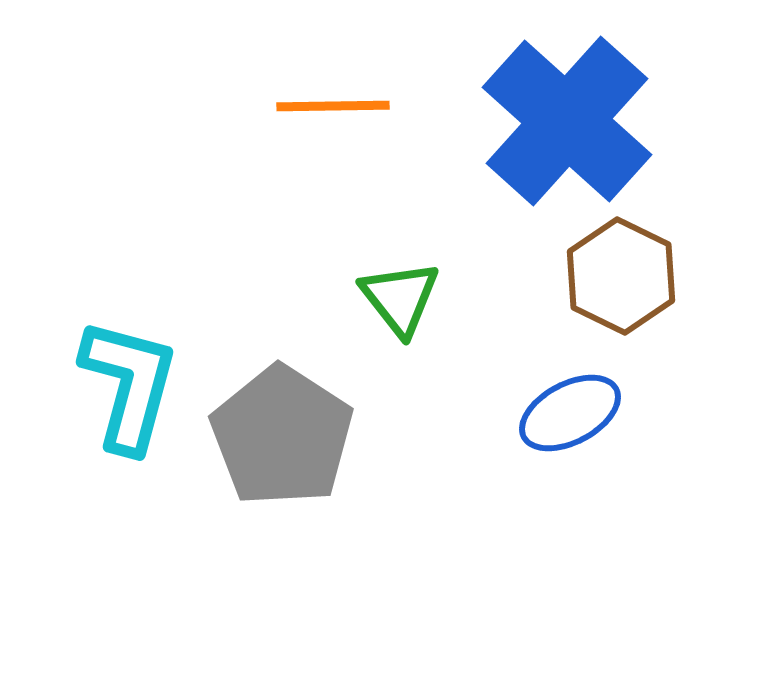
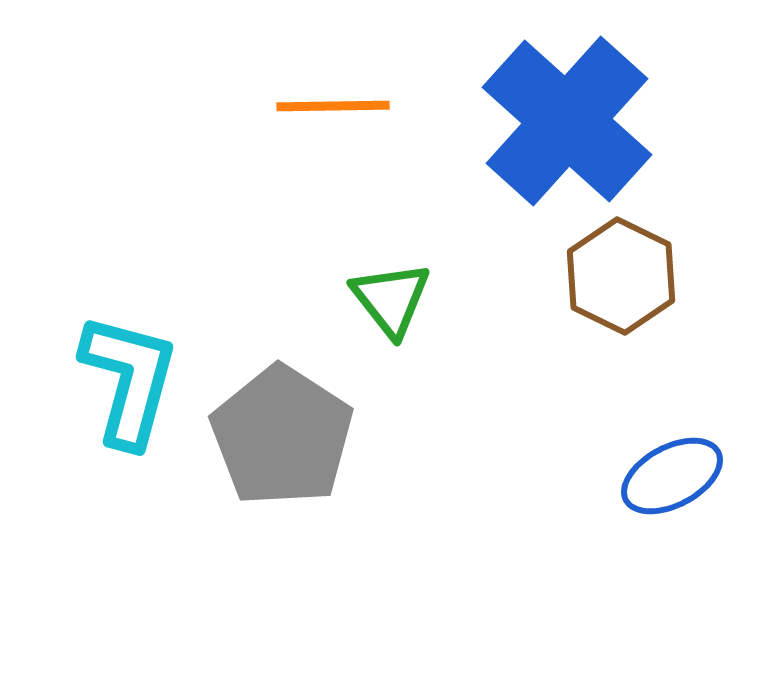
green triangle: moved 9 px left, 1 px down
cyan L-shape: moved 5 px up
blue ellipse: moved 102 px right, 63 px down
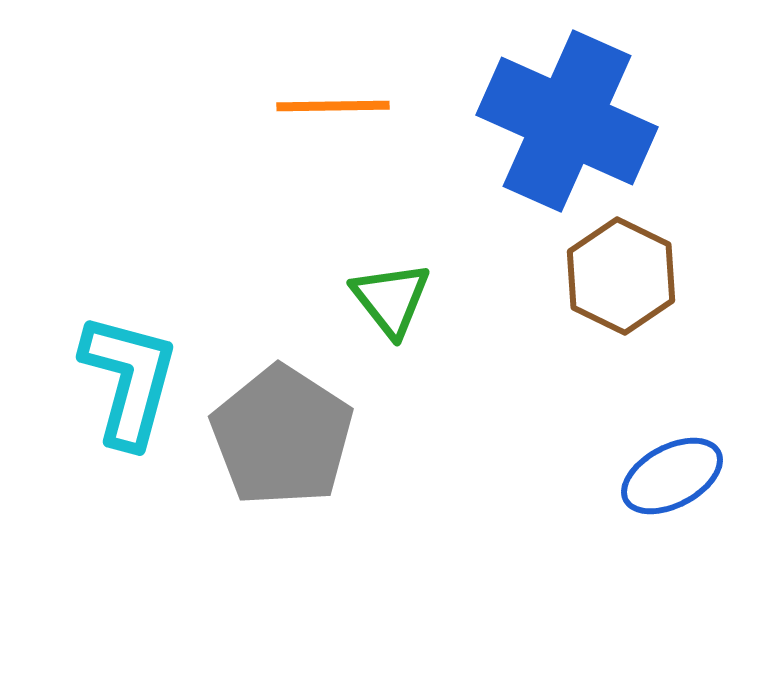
blue cross: rotated 18 degrees counterclockwise
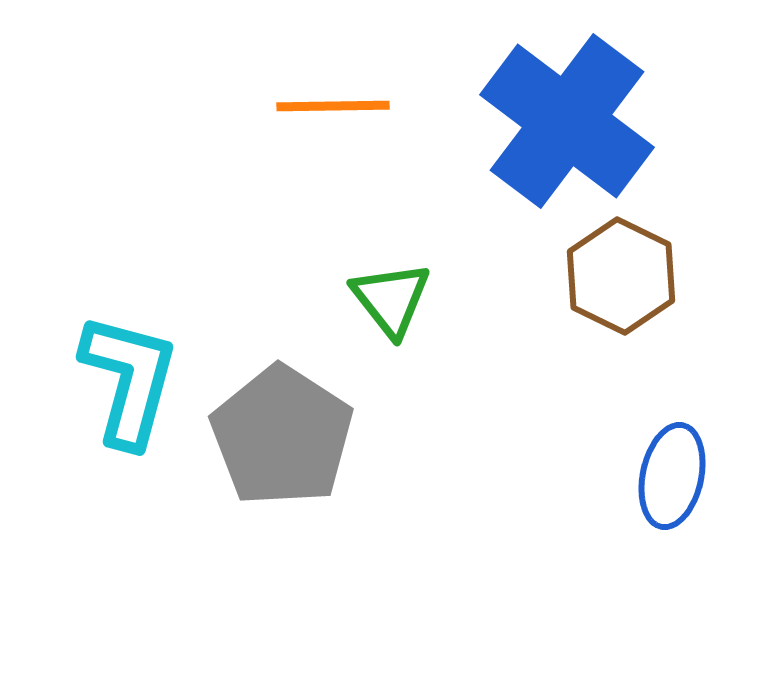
blue cross: rotated 13 degrees clockwise
blue ellipse: rotated 50 degrees counterclockwise
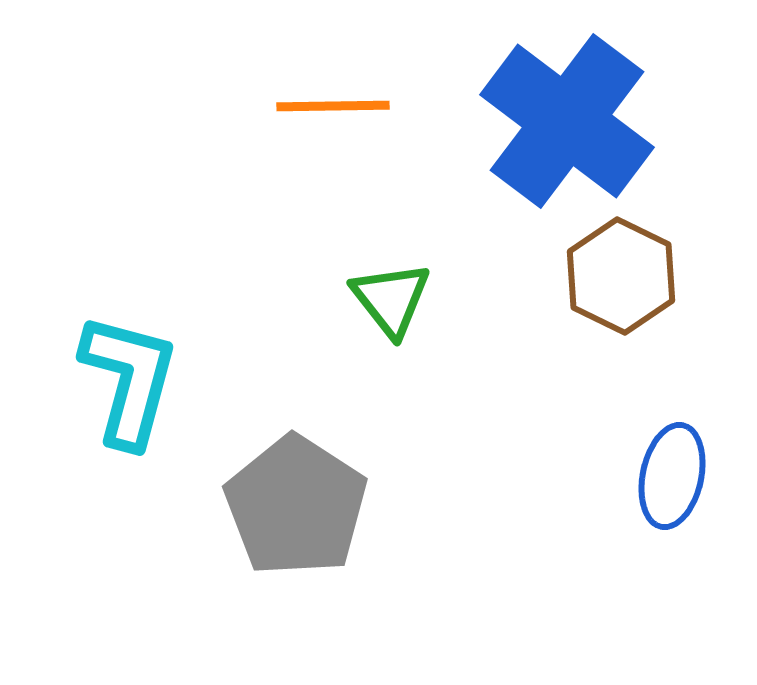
gray pentagon: moved 14 px right, 70 px down
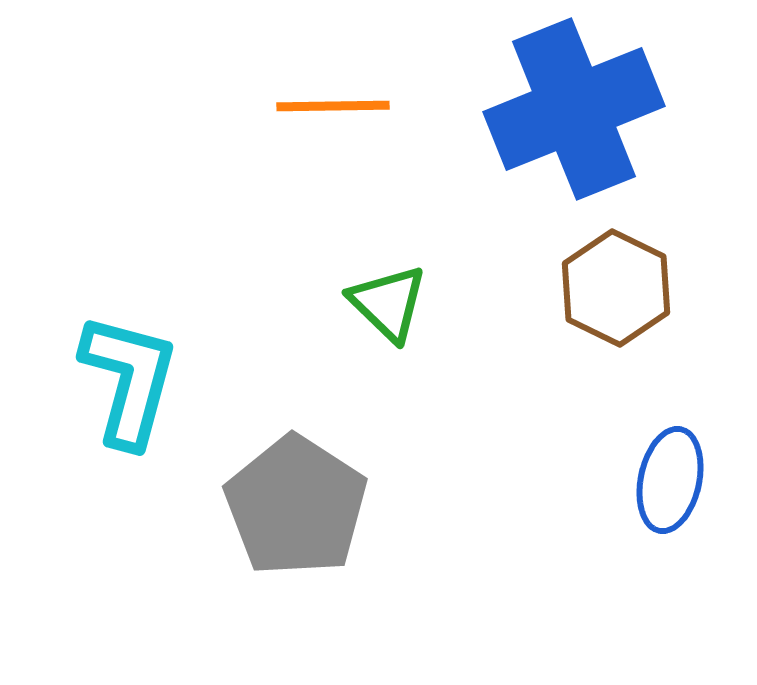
blue cross: moved 7 px right, 12 px up; rotated 31 degrees clockwise
brown hexagon: moved 5 px left, 12 px down
green triangle: moved 3 px left, 4 px down; rotated 8 degrees counterclockwise
blue ellipse: moved 2 px left, 4 px down
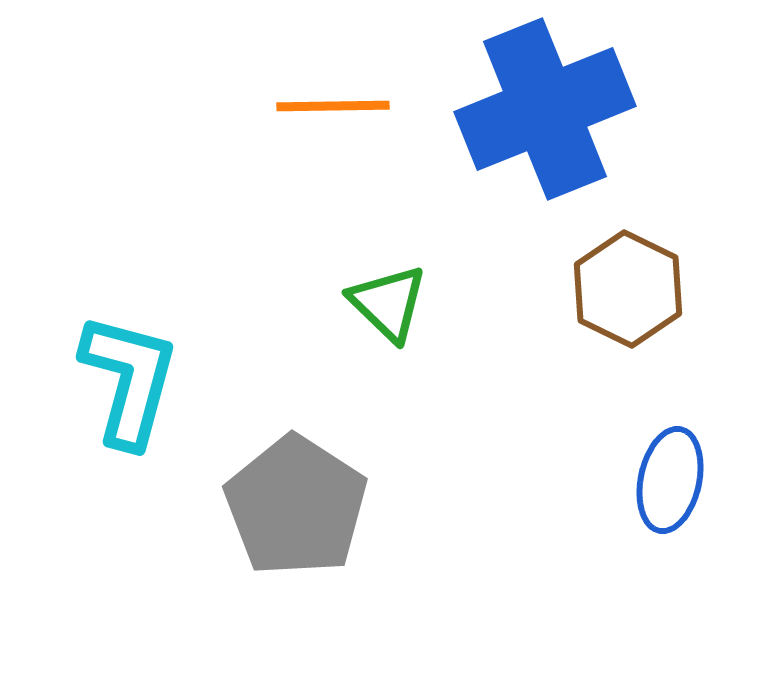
blue cross: moved 29 px left
brown hexagon: moved 12 px right, 1 px down
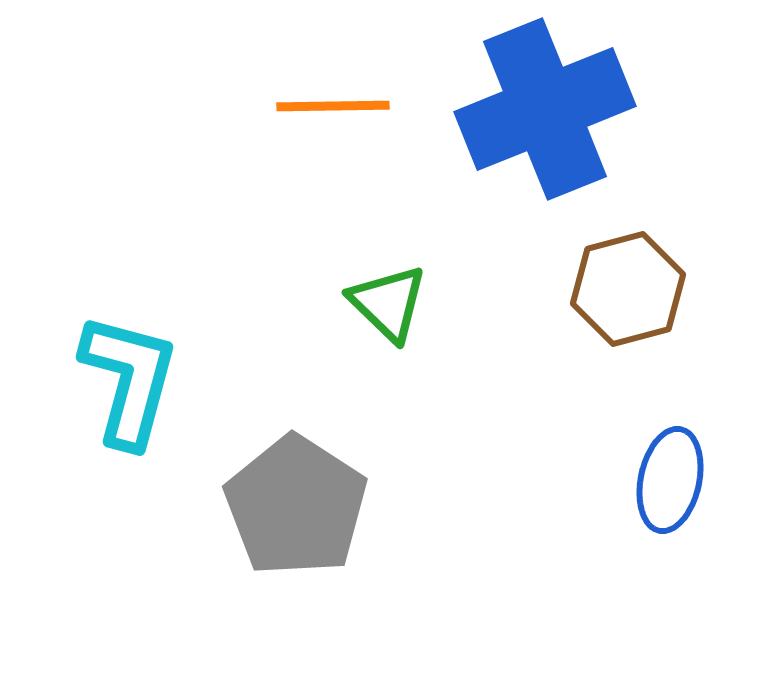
brown hexagon: rotated 19 degrees clockwise
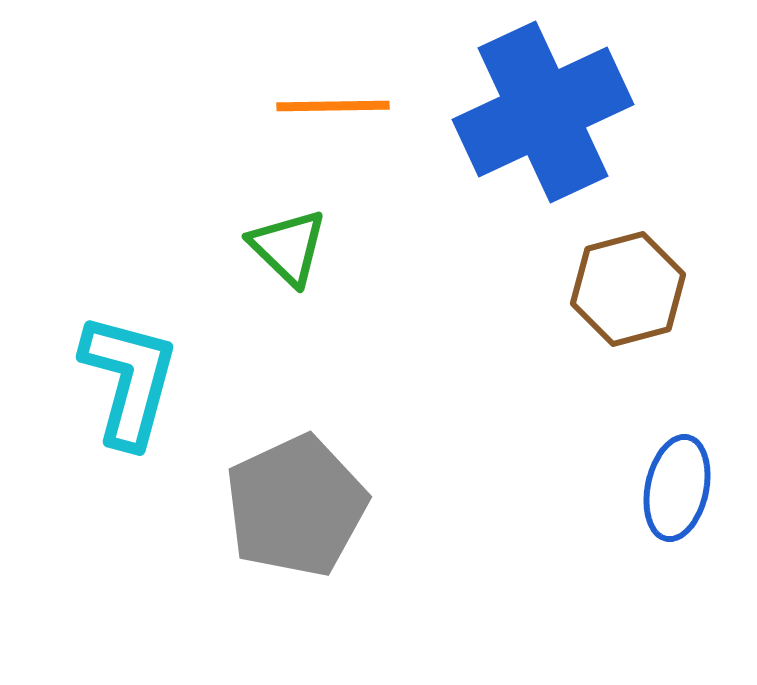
blue cross: moved 2 px left, 3 px down; rotated 3 degrees counterclockwise
green triangle: moved 100 px left, 56 px up
blue ellipse: moved 7 px right, 8 px down
gray pentagon: rotated 14 degrees clockwise
